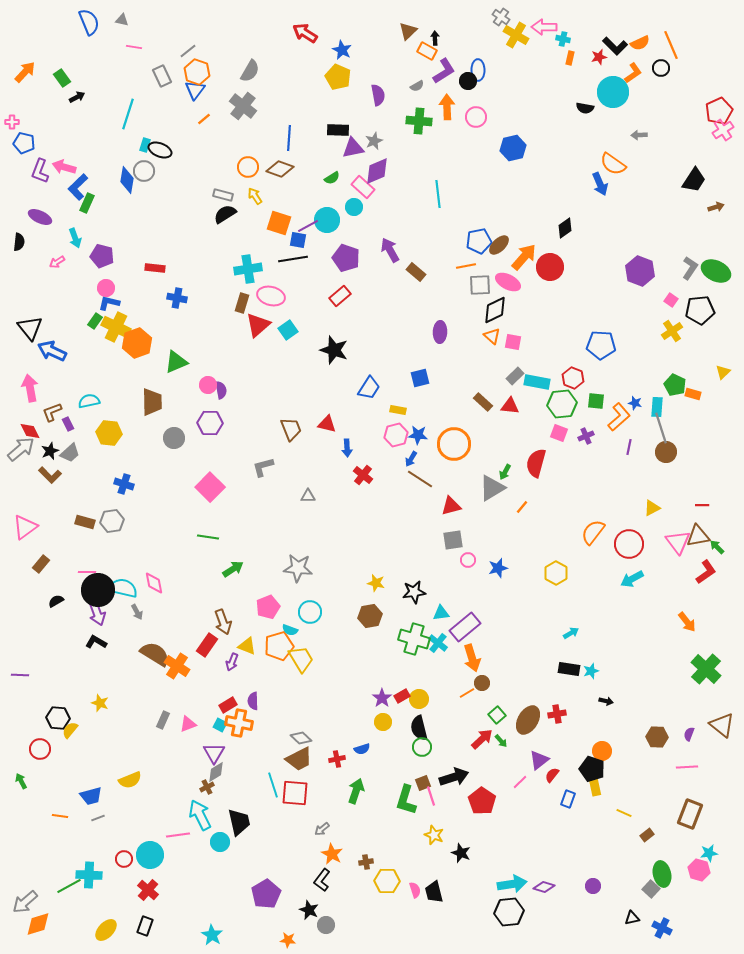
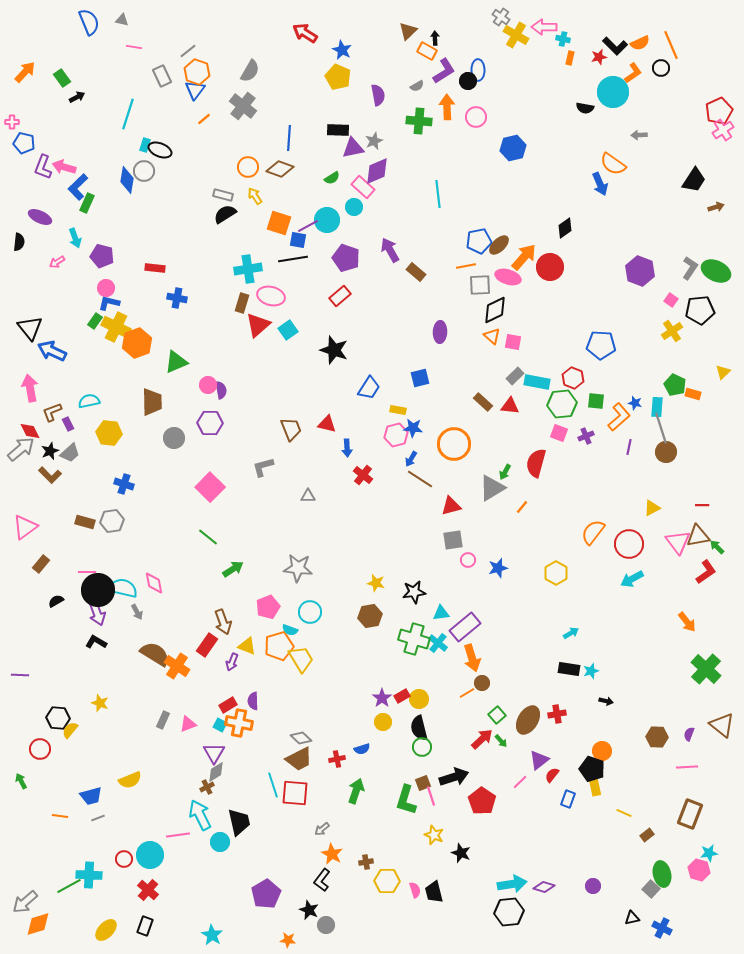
purple L-shape at (40, 171): moved 3 px right, 4 px up
pink ellipse at (508, 282): moved 5 px up; rotated 10 degrees counterclockwise
blue star at (418, 435): moved 5 px left, 7 px up
green line at (208, 537): rotated 30 degrees clockwise
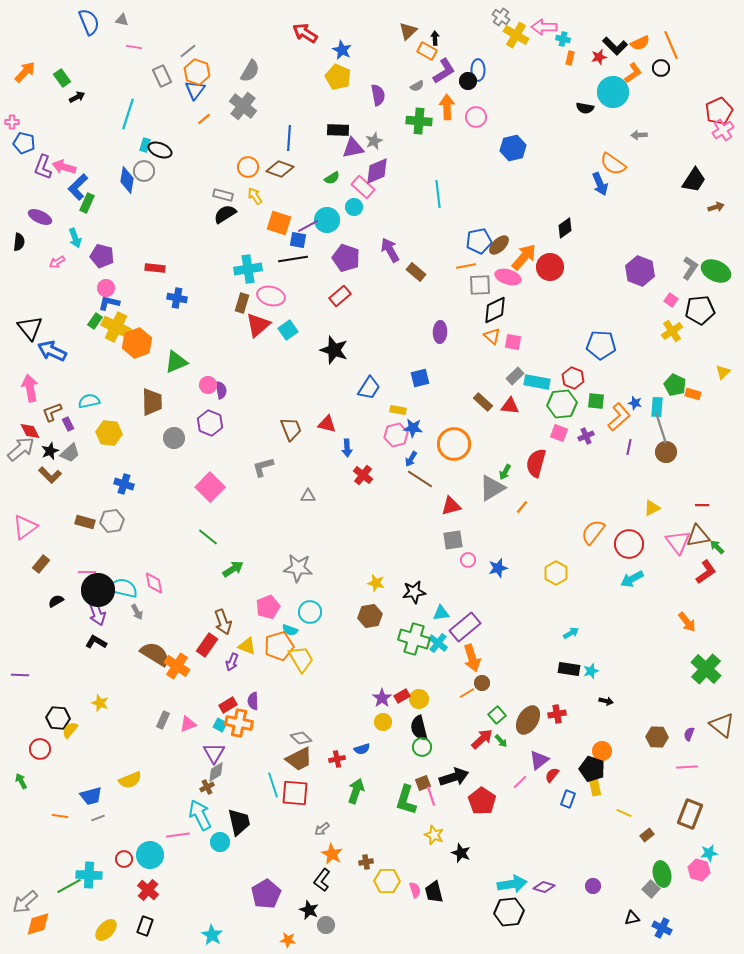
purple hexagon at (210, 423): rotated 20 degrees clockwise
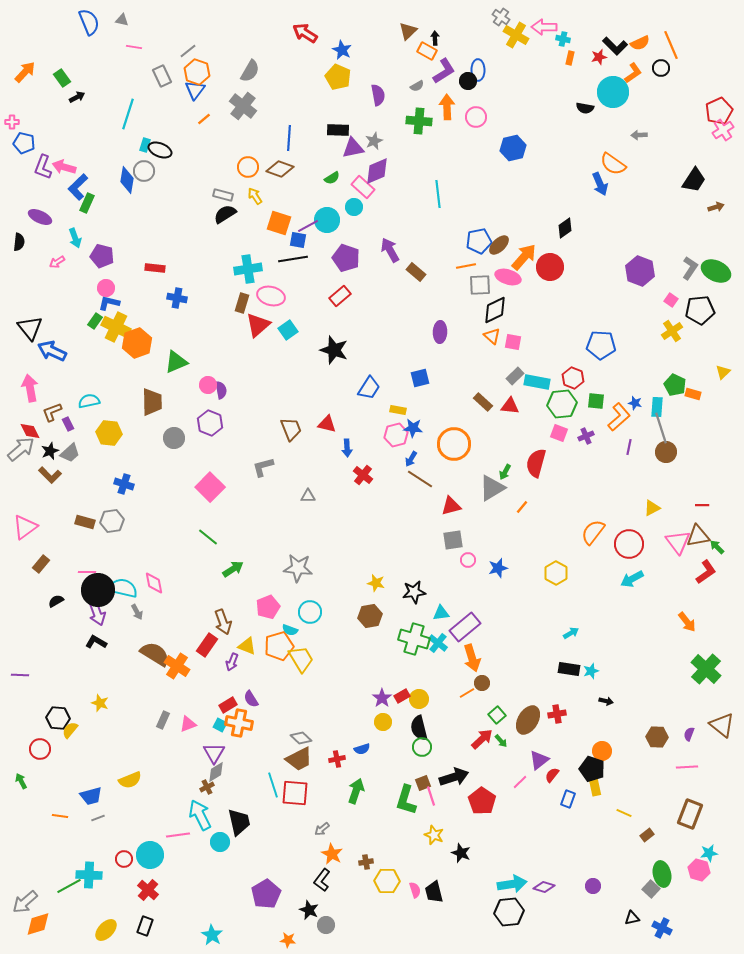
purple semicircle at (253, 701): moved 2 px left, 2 px up; rotated 30 degrees counterclockwise
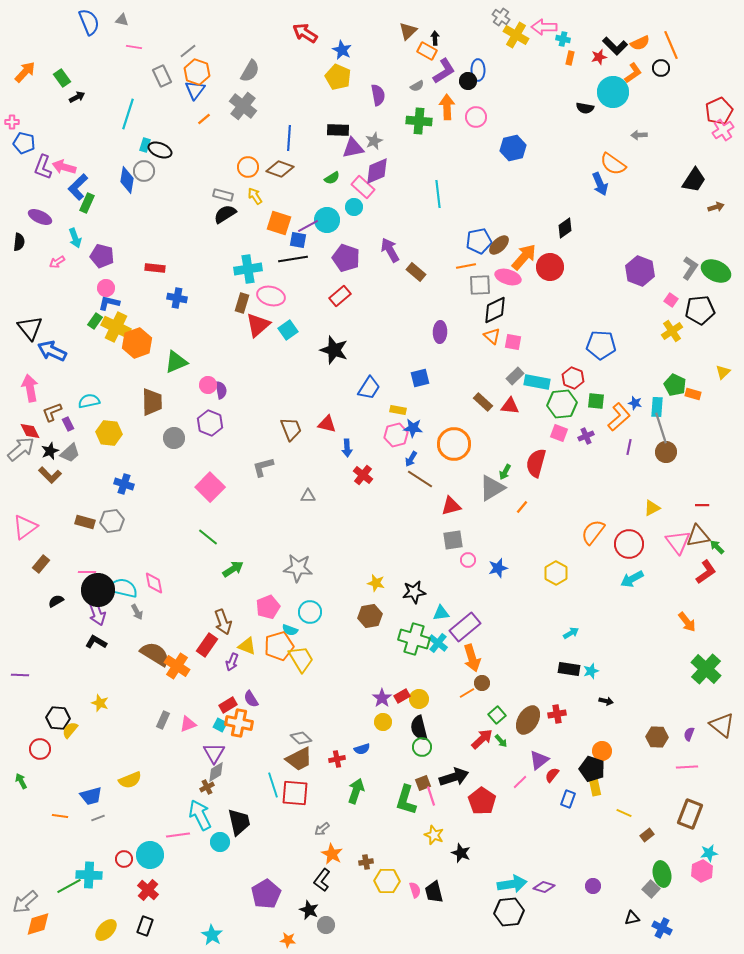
pink hexagon at (699, 870): moved 3 px right, 1 px down; rotated 20 degrees clockwise
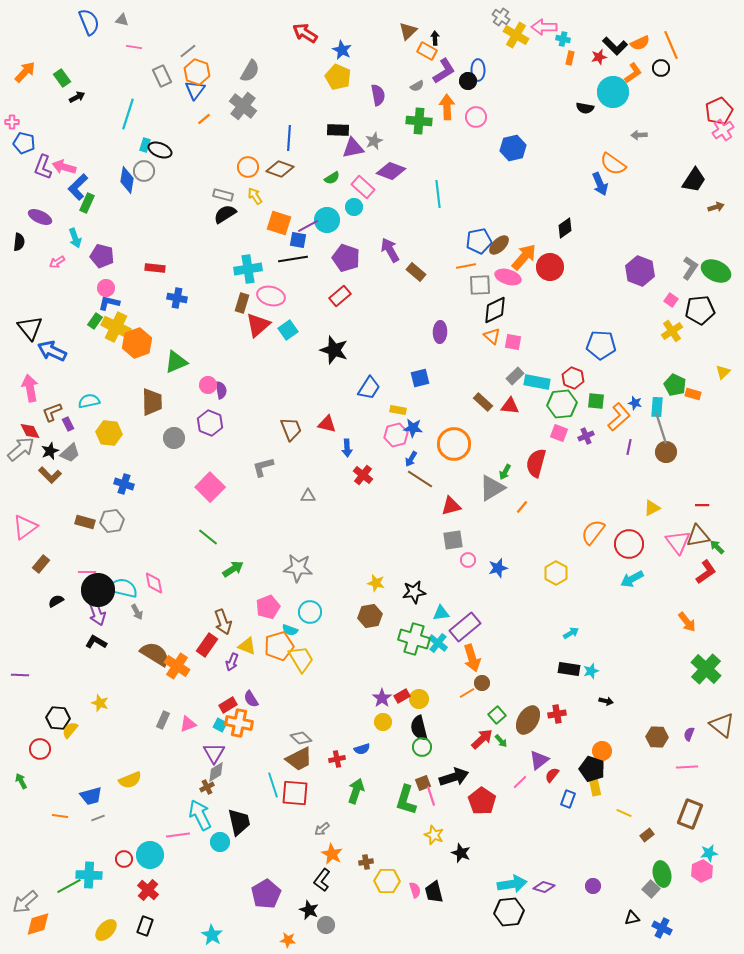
purple diamond at (377, 171): moved 14 px right; rotated 44 degrees clockwise
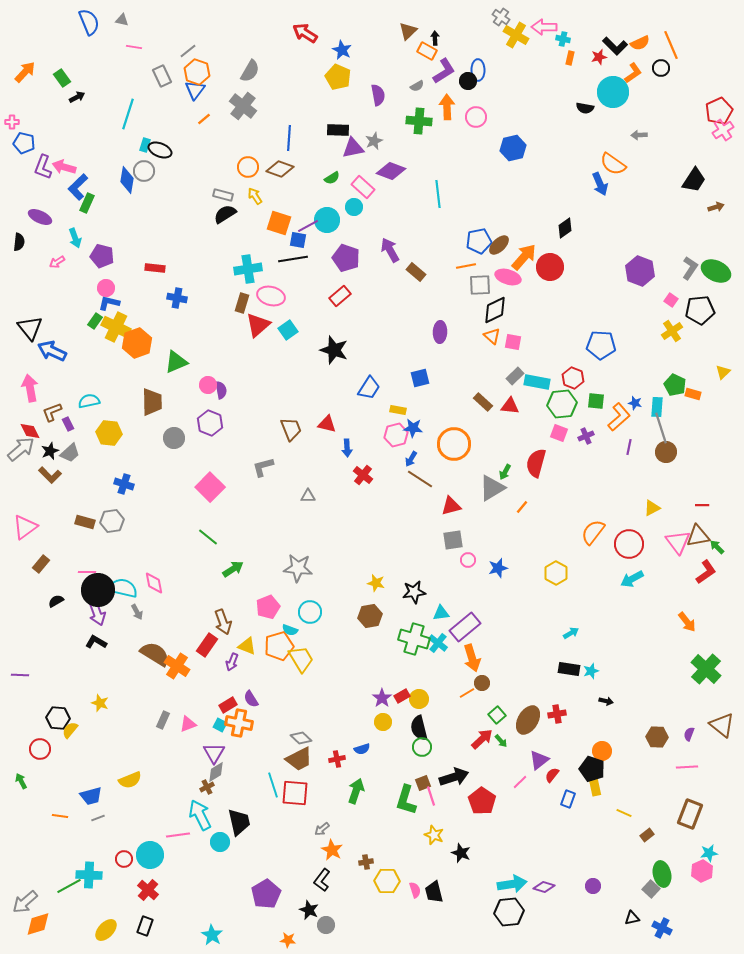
orange star at (332, 854): moved 4 px up
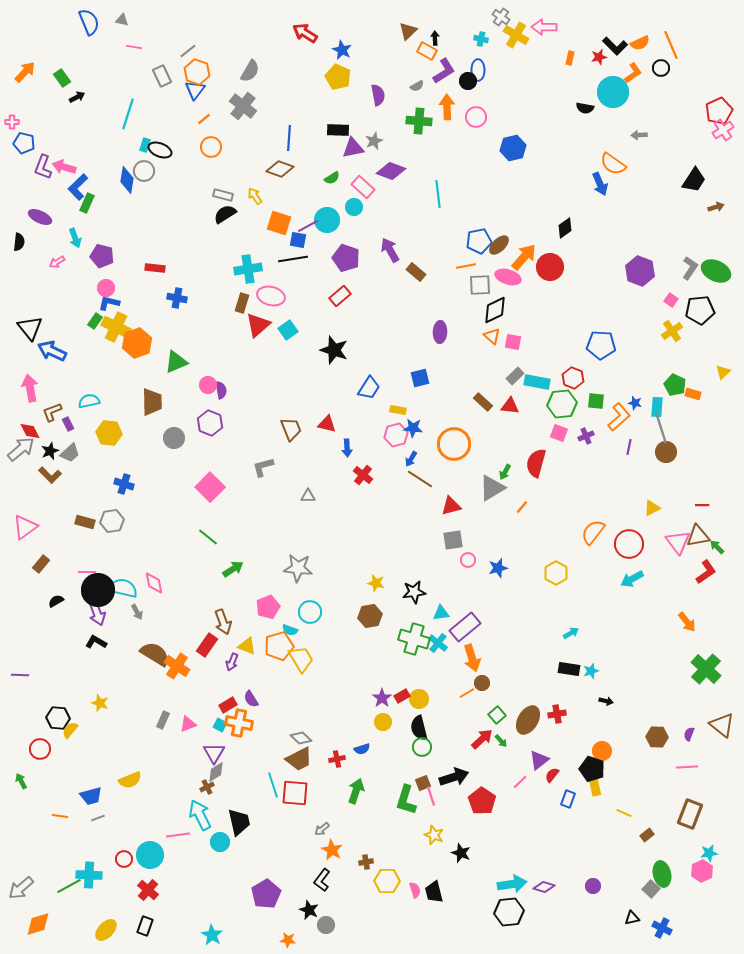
cyan cross at (563, 39): moved 82 px left
orange circle at (248, 167): moved 37 px left, 20 px up
gray arrow at (25, 902): moved 4 px left, 14 px up
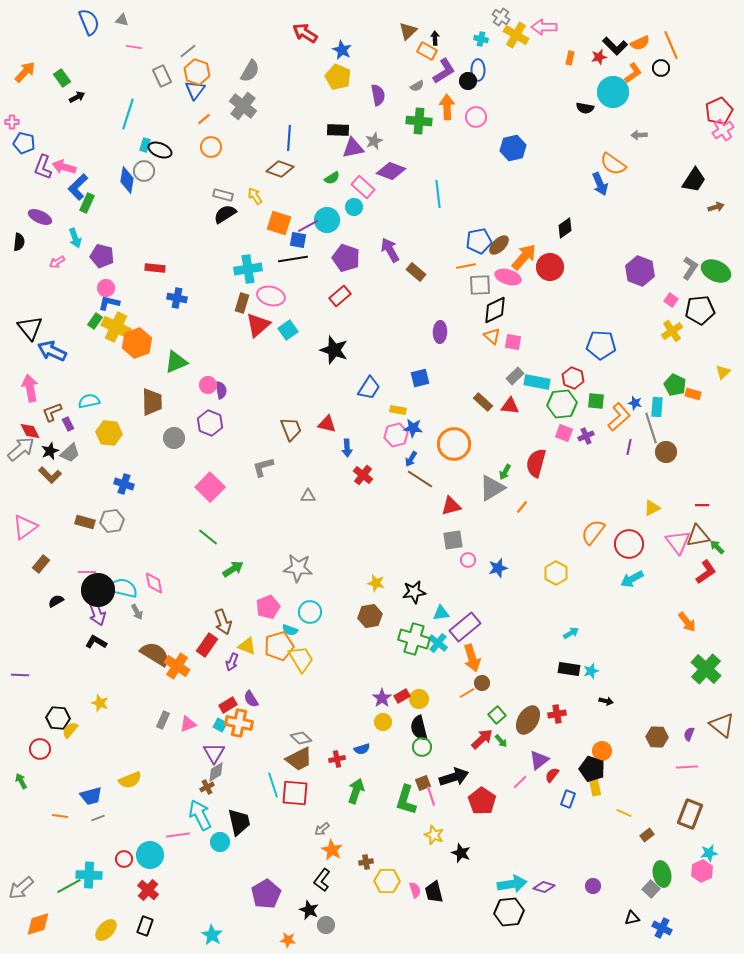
gray line at (661, 428): moved 10 px left
pink square at (559, 433): moved 5 px right
